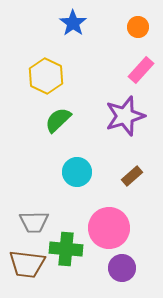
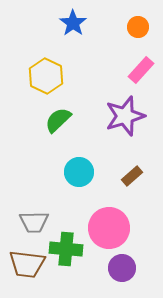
cyan circle: moved 2 px right
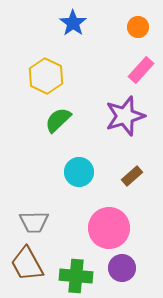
green cross: moved 10 px right, 27 px down
brown trapezoid: rotated 54 degrees clockwise
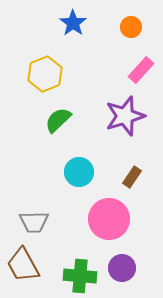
orange circle: moved 7 px left
yellow hexagon: moved 1 px left, 2 px up; rotated 12 degrees clockwise
brown rectangle: moved 1 px down; rotated 15 degrees counterclockwise
pink circle: moved 9 px up
brown trapezoid: moved 4 px left, 1 px down
green cross: moved 4 px right
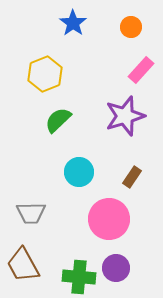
gray trapezoid: moved 3 px left, 9 px up
purple circle: moved 6 px left
green cross: moved 1 px left, 1 px down
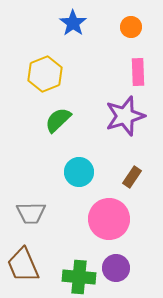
pink rectangle: moved 3 px left, 2 px down; rotated 44 degrees counterclockwise
brown trapezoid: rotated 6 degrees clockwise
